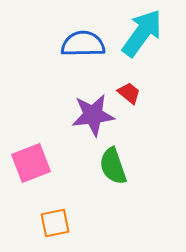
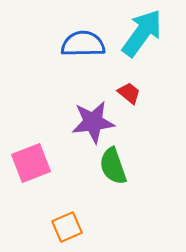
purple star: moved 7 px down
orange square: moved 12 px right, 4 px down; rotated 12 degrees counterclockwise
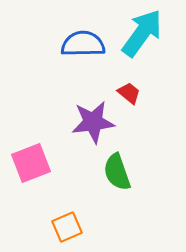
green semicircle: moved 4 px right, 6 px down
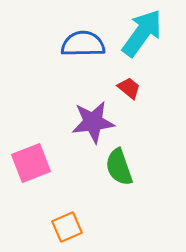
red trapezoid: moved 5 px up
green semicircle: moved 2 px right, 5 px up
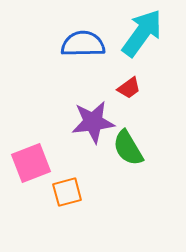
red trapezoid: rotated 105 degrees clockwise
green semicircle: moved 9 px right, 19 px up; rotated 12 degrees counterclockwise
orange square: moved 35 px up; rotated 8 degrees clockwise
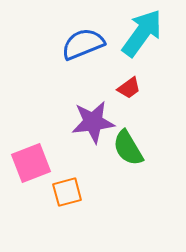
blue semicircle: rotated 21 degrees counterclockwise
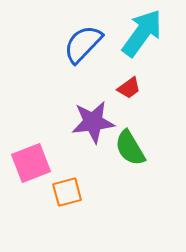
blue semicircle: rotated 24 degrees counterclockwise
green semicircle: moved 2 px right
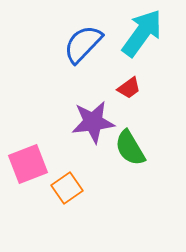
pink square: moved 3 px left, 1 px down
orange square: moved 4 px up; rotated 20 degrees counterclockwise
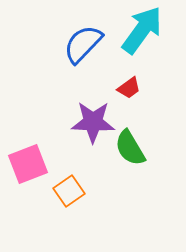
cyan arrow: moved 3 px up
purple star: rotated 9 degrees clockwise
orange square: moved 2 px right, 3 px down
